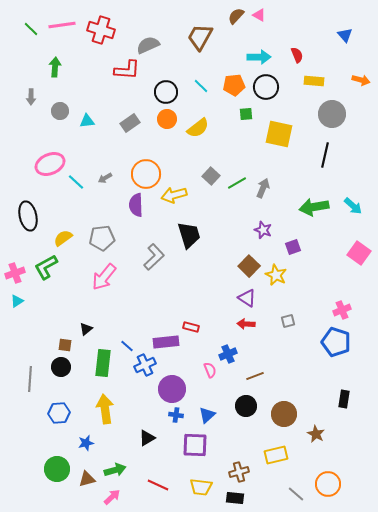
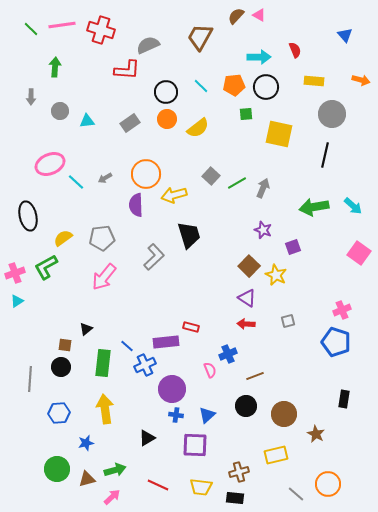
red semicircle at (297, 55): moved 2 px left, 5 px up
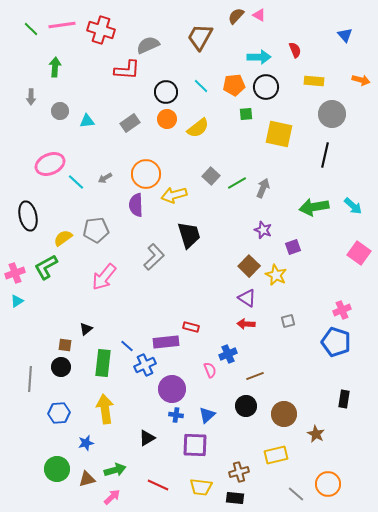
gray pentagon at (102, 238): moved 6 px left, 8 px up
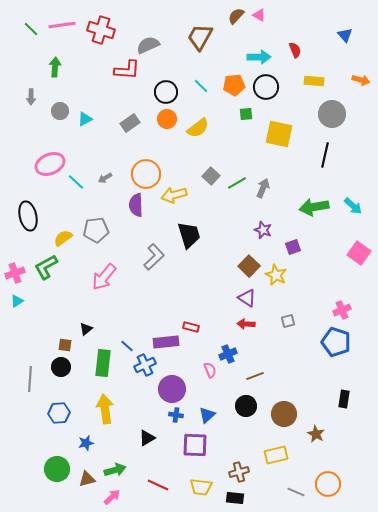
cyan triangle at (87, 121): moved 2 px left, 2 px up; rotated 21 degrees counterclockwise
gray line at (296, 494): moved 2 px up; rotated 18 degrees counterclockwise
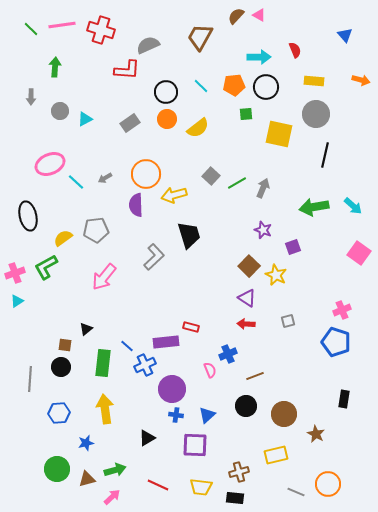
gray circle at (332, 114): moved 16 px left
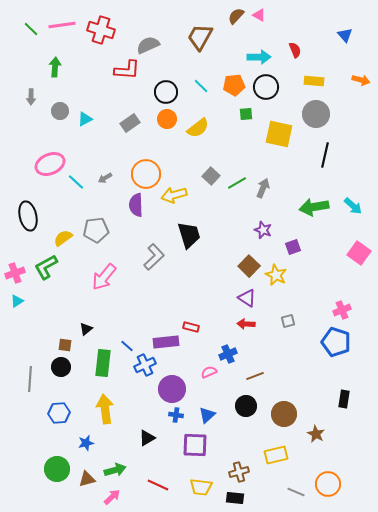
pink semicircle at (210, 370): moved 1 px left, 2 px down; rotated 91 degrees counterclockwise
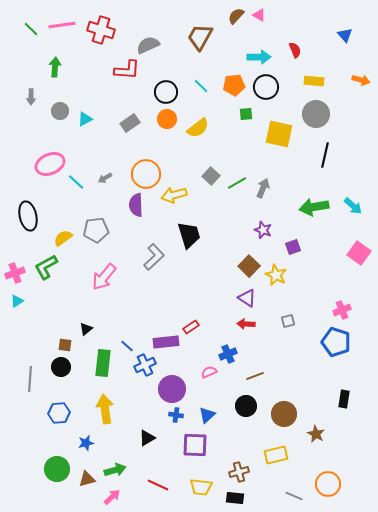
red rectangle at (191, 327): rotated 49 degrees counterclockwise
gray line at (296, 492): moved 2 px left, 4 px down
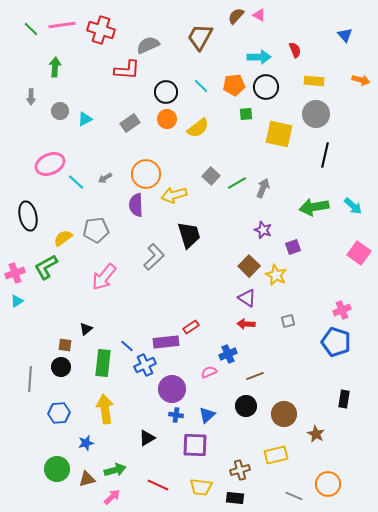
brown cross at (239, 472): moved 1 px right, 2 px up
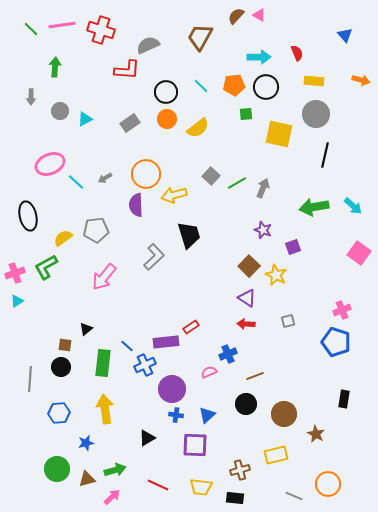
red semicircle at (295, 50): moved 2 px right, 3 px down
black circle at (246, 406): moved 2 px up
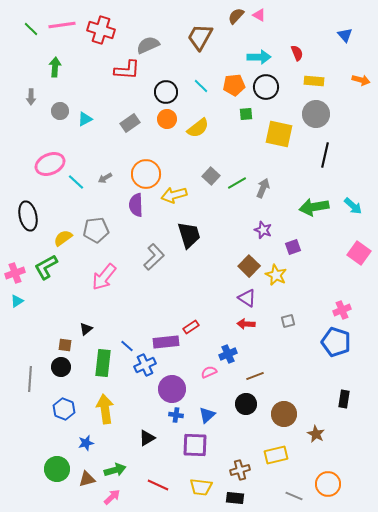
blue hexagon at (59, 413): moved 5 px right, 4 px up; rotated 25 degrees clockwise
